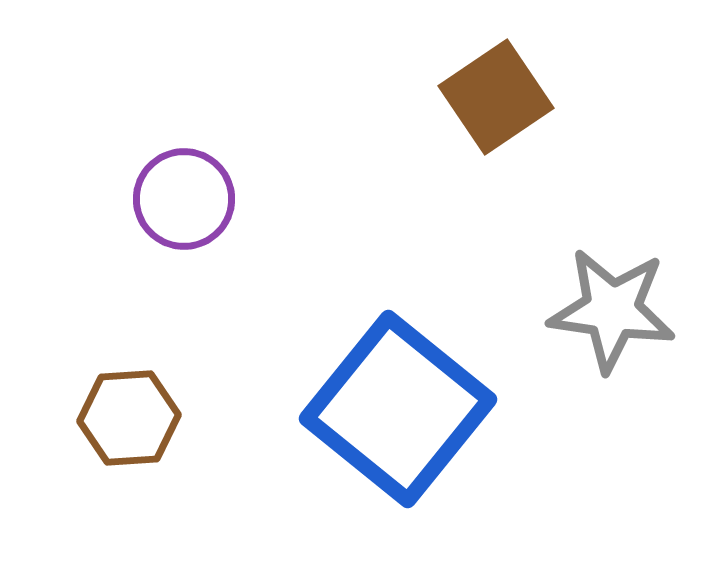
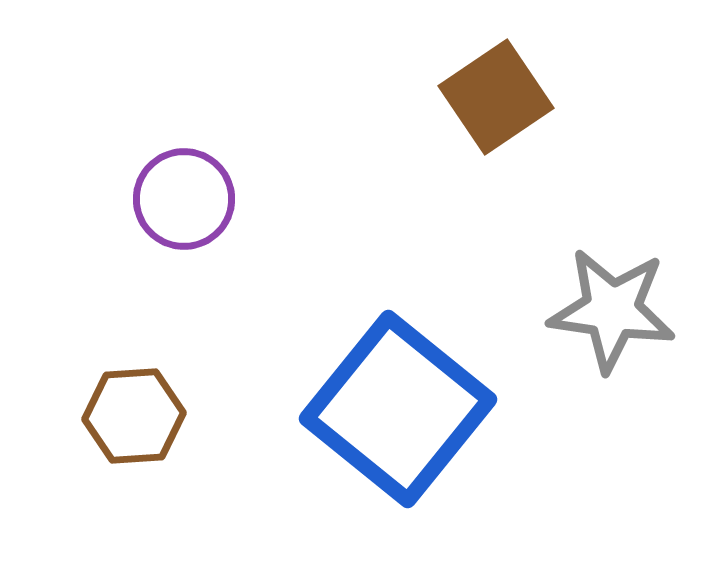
brown hexagon: moved 5 px right, 2 px up
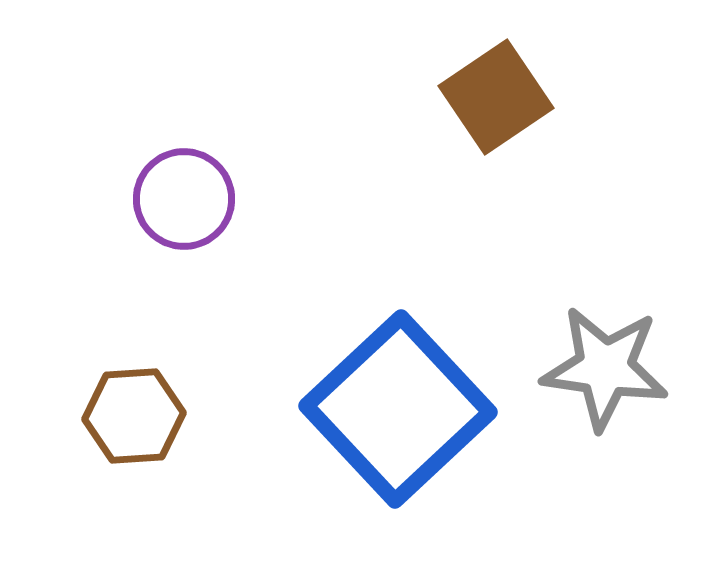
gray star: moved 7 px left, 58 px down
blue square: rotated 8 degrees clockwise
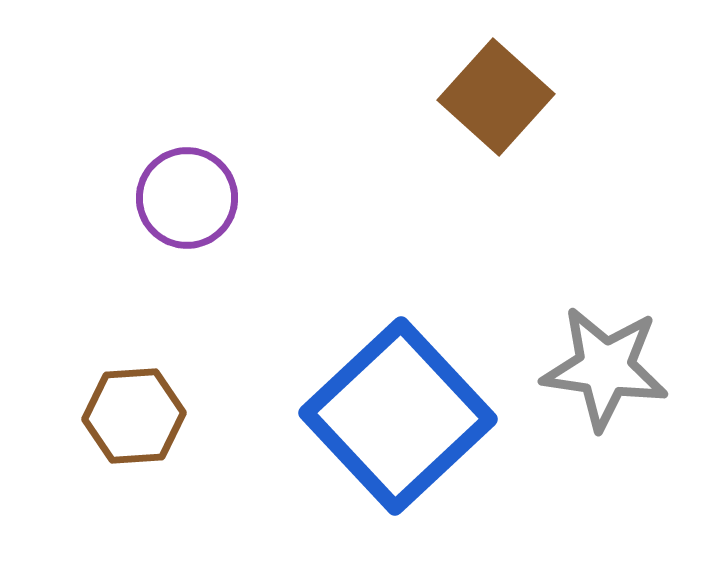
brown square: rotated 14 degrees counterclockwise
purple circle: moved 3 px right, 1 px up
blue square: moved 7 px down
